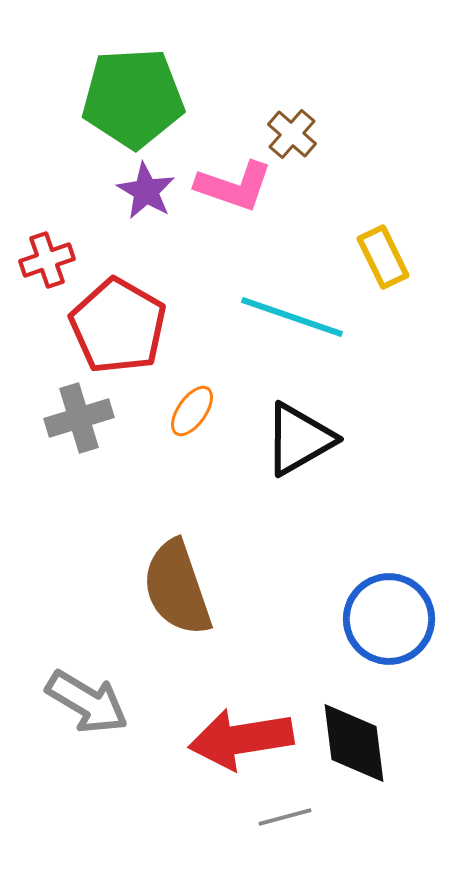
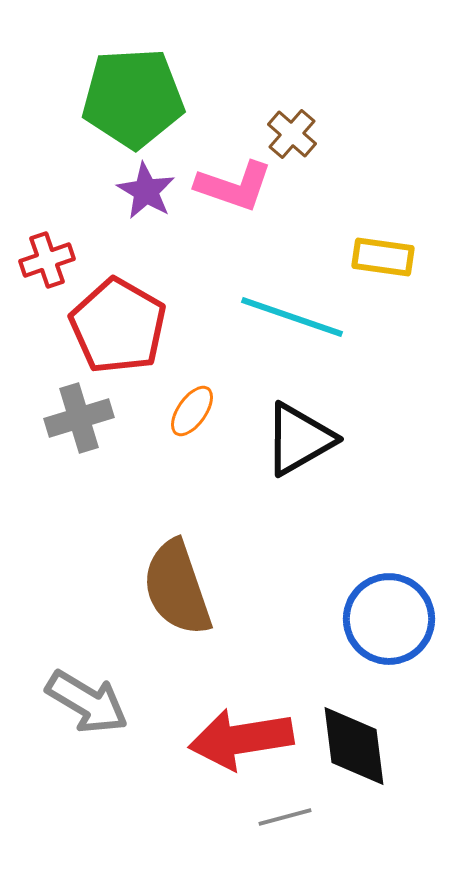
yellow rectangle: rotated 56 degrees counterclockwise
black diamond: moved 3 px down
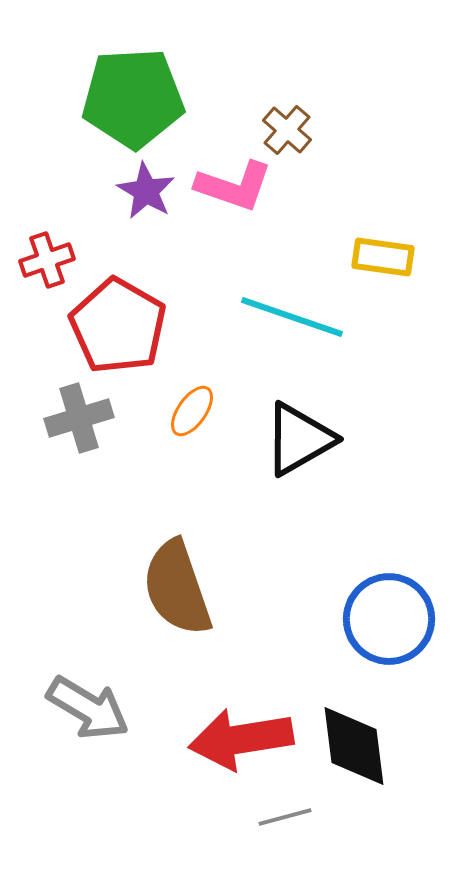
brown cross: moved 5 px left, 4 px up
gray arrow: moved 1 px right, 6 px down
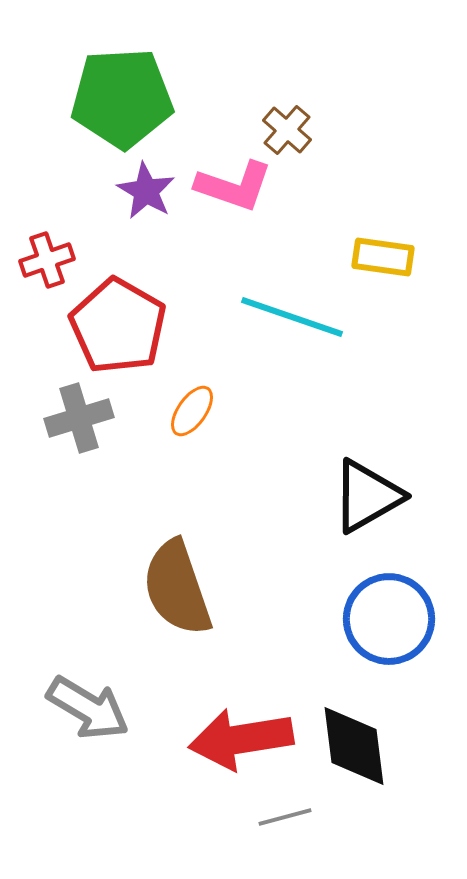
green pentagon: moved 11 px left
black triangle: moved 68 px right, 57 px down
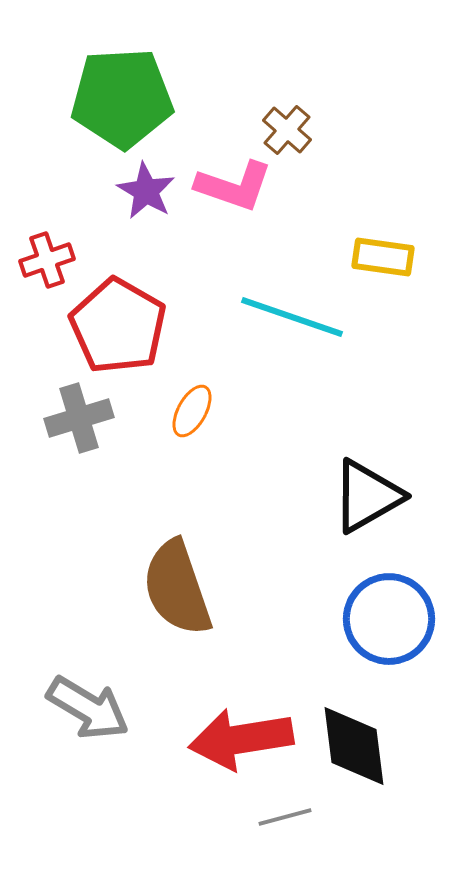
orange ellipse: rotated 6 degrees counterclockwise
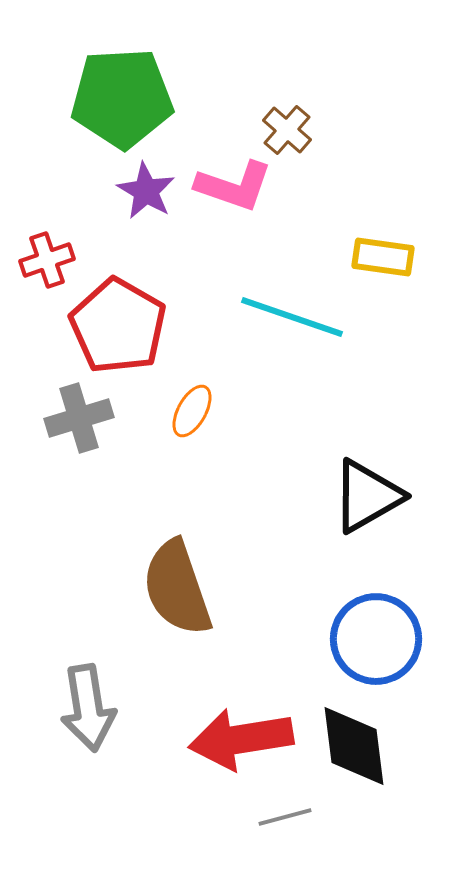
blue circle: moved 13 px left, 20 px down
gray arrow: rotated 50 degrees clockwise
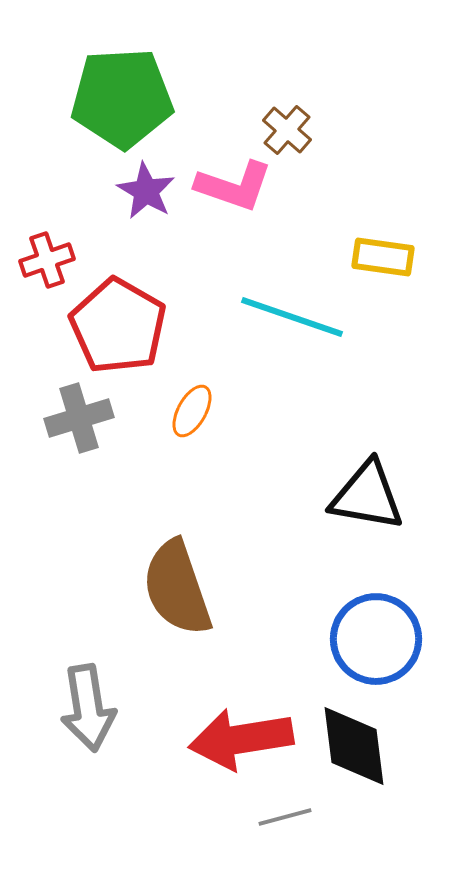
black triangle: rotated 40 degrees clockwise
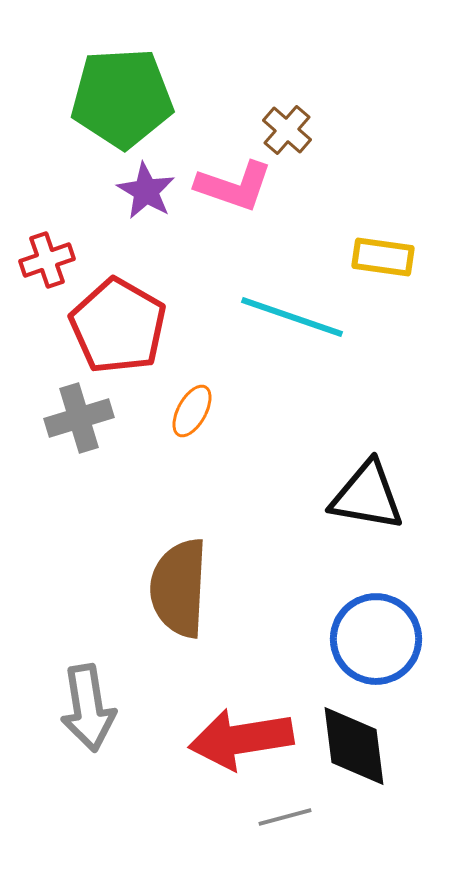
brown semicircle: moved 2 px right; rotated 22 degrees clockwise
